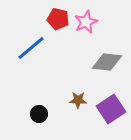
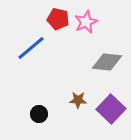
purple square: rotated 12 degrees counterclockwise
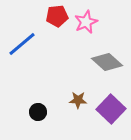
red pentagon: moved 1 px left, 3 px up; rotated 20 degrees counterclockwise
blue line: moved 9 px left, 4 px up
gray diamond: rotated 36 degrees clockwise
black circle: moved 1 px left, 2 px up
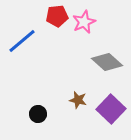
pink star: moved 2 px left
blue line: moved 3 px up
brown star: rotated 12 degrees clockwise
black circle: moved 2 px down
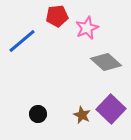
pink star: moved 3 px right, 6 px down
gray diamond: moved 1 px left
brown star: moved 4 px right, 15 px down; rotated 12 degrees clockwise
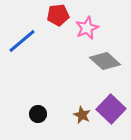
red pentagon: moved 1 px right, 1 px up
gray diamond: moved 1 px left, 1 px up
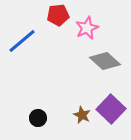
black circle: moved 4 px down
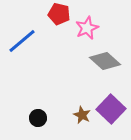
red pentagon: moved 1 px right, 1 px up; rotated 20 degrees clockwise
